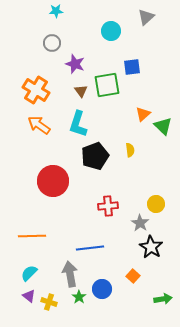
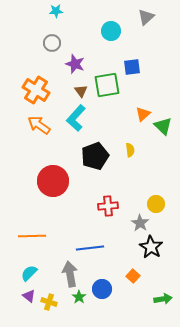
cyan L-shape: moved 2 px left, 6 px up; rotated 24 degrees clockwise
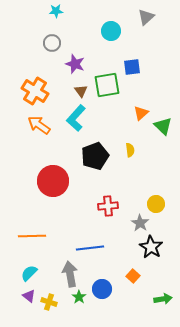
orange cross: moved 1 px left, 1 px down
orange triangle: moved 2 px left, 1 px up
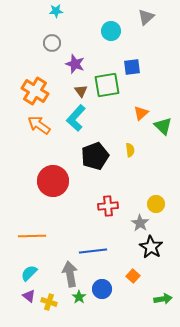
blue line: moved 3 px right, 3 px down
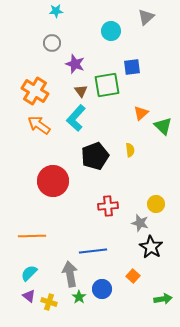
gray star: rotated 18 degrees counterclockwise
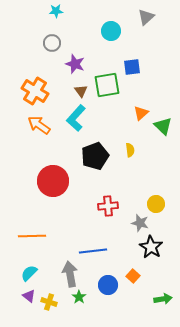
blue circle: moved 6 px right, 4 px up
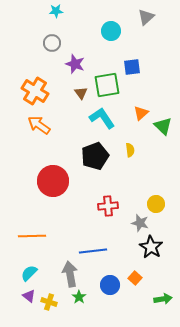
brown triangle: moved 2 px down
cyan L-shape: moved 26 px right; rotated 104 degrees clockwise
orange square: moved 2 px right, 2 px down
blue circle: moved 2 px right
